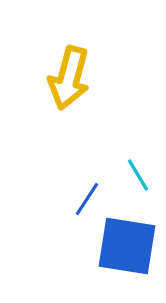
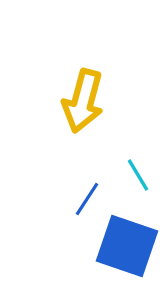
yellow arrow: moved 14 px right, 23 px down
blue square: rotated 10 degrees clockwise
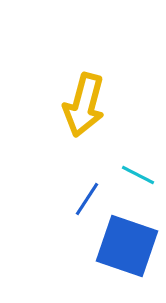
yellow arrow: moved 1 px right, 4 px down
cyan line: rotated 32 degrees counterclockwise
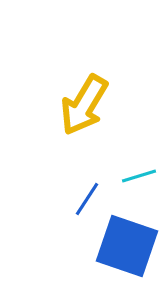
yellow arrow: rotated 16 degrees clockwise
cyan line: moved 1 px right, 1 px down; rotated 44 degrees counterclockwise
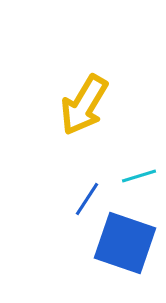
blue square: moved 2 px left, 3 px up
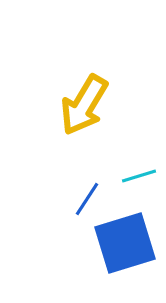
blue square: rotated 36 degrees counterclockwise
